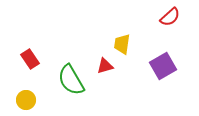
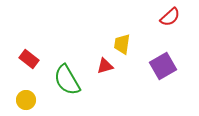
red rectangle: moved 1 px left; rotated 18 degrees counterclockwise
green semicircle: moved 4 px left
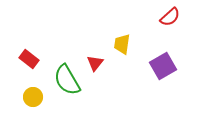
red triangle: moved 10 px left, 3 px up; rotated 36 degrees counterclockwise
yellow circle: moved 7 px right, 3 px up
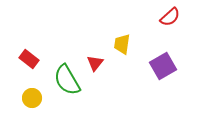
yellow circle: moved 1 px left, 1 px down
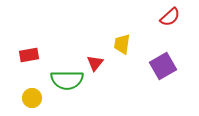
red rectangle: moved 4 px up; rotated 48 degrees counterclockwise
green semicircle: rotated 60 degrees counterclockwise
